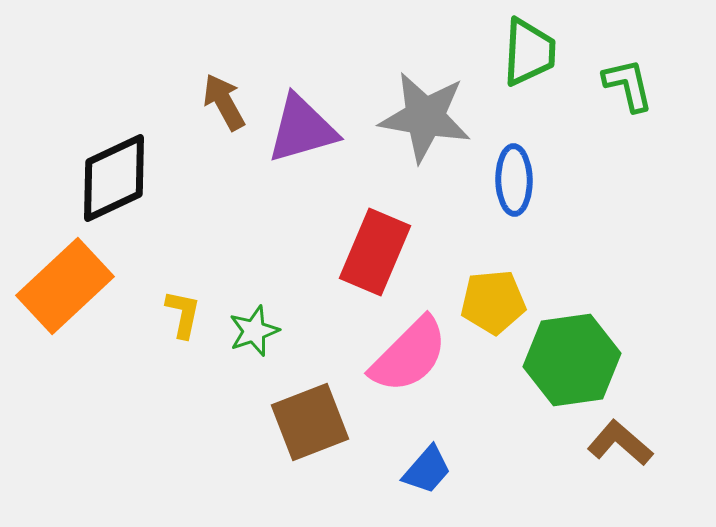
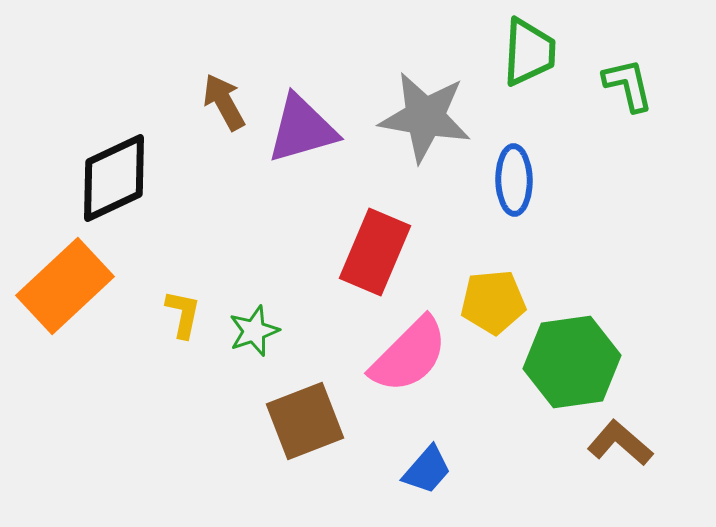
green hexagon: moved 2 px down
brown square: moved 5 px left, 1 px up
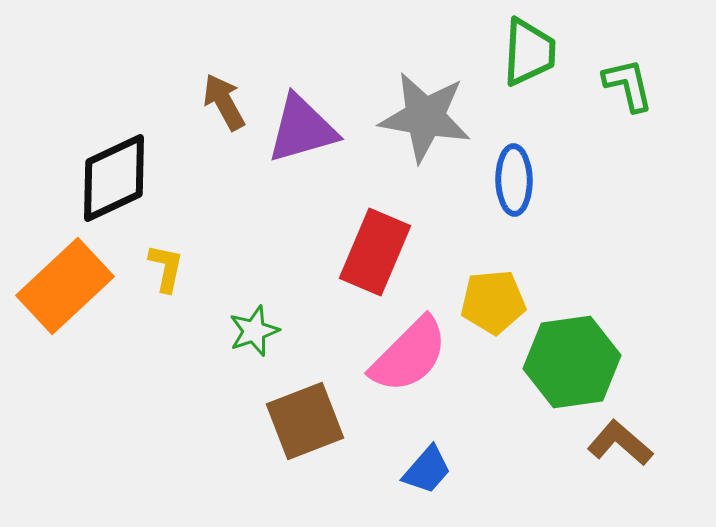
yellow L-shape: moved 17 px left, 46 px up
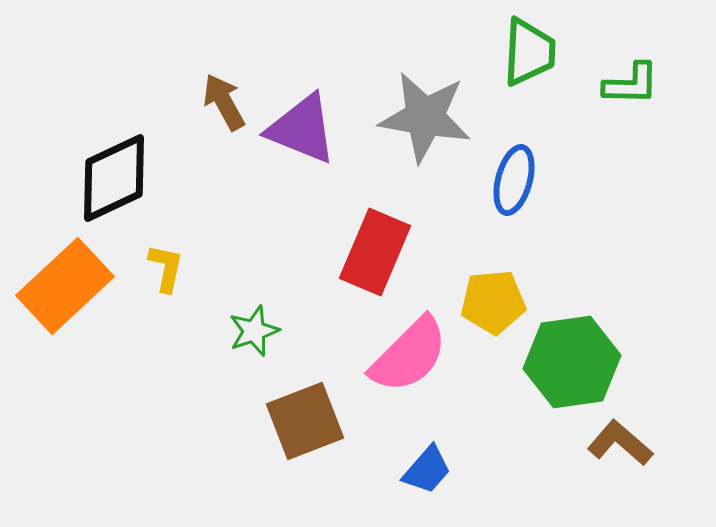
green L-shape: moved 3 px right, 1 px up; rotated 104 degrees clockwise
purple triangle: rotated 38 degrees clockwise
blue ellipse: rotated 16 degrees clockwise
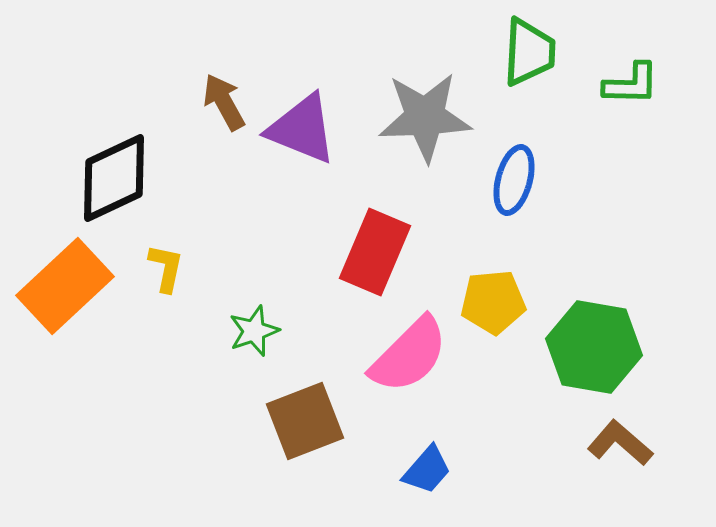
gray star: rotated 12 degrees counterclockwise
green hexagon: moved 22 px right, 15 px up; rotated 18 degrees clockwise
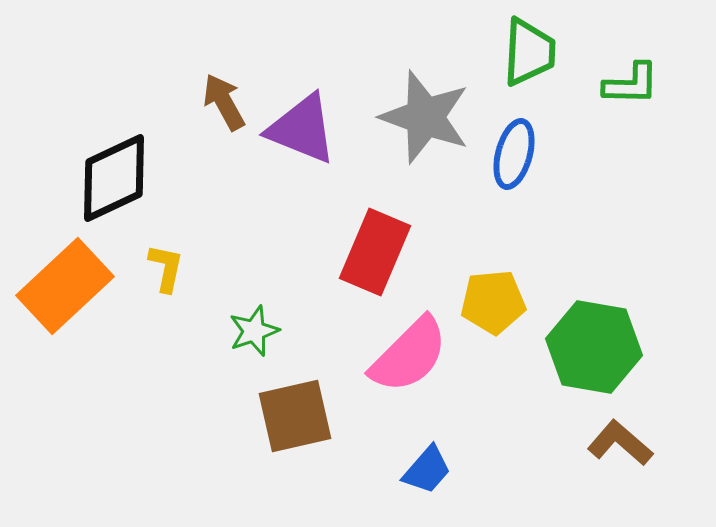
gray star: rotated 22 degrees clockwise
blue ellipse: moved 26 px up
brown square: moved 10 px left, 5 px up; rotated 8 degrees clockwise
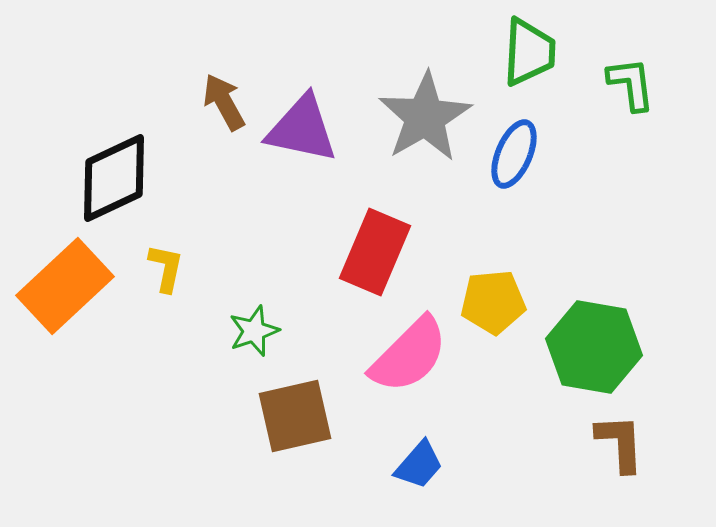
green L-shape: rotated 98 degrees counterclockwise
gray star: rotated 22 degrees clockwise
purple triangle: rotated 10 degrees counterclockwise
blue ellipse: rotated 8 degrees clockwise
brown L-shape: rotated 46 degrees clockwise
blue trapezoid: moved 8 px left, 5 px up
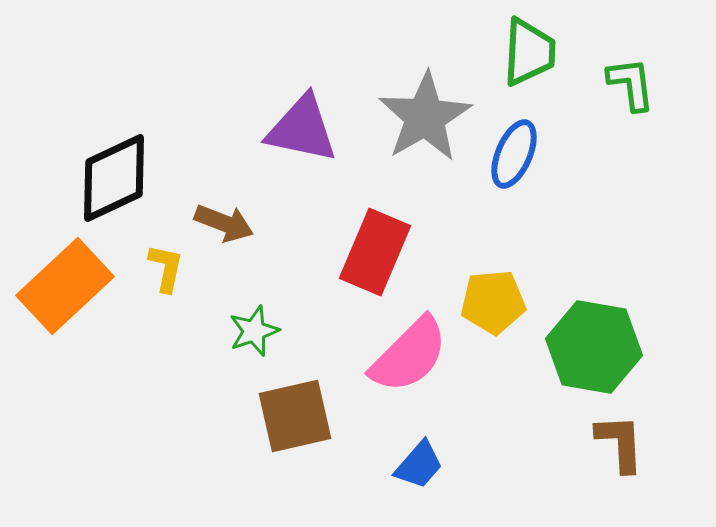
brown arrow: moved 121 px down; rotated 140 degrees clockwise
